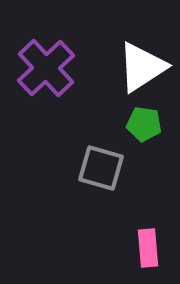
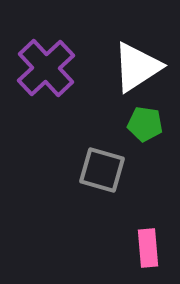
white triangle: moved 5 px left
green pentagon: moved 1 px right
gray square: moved 1 px right, 2 px down
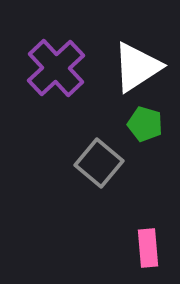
purple cross: moved 10 px right
green pentagon: rotated 8 degrees clockwise
gray square: moved 3 px left, 7 px up; rotated 24 degrees clockwise
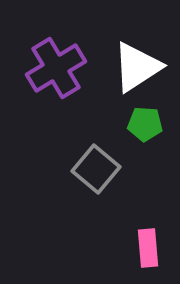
purple cross: rotated 12 degrees clockwise
green pentagon: rotated 12 degrees counterclockwise
gray square: moved 3 px left, 6 px down
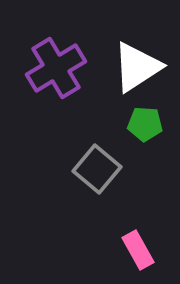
gray square: moved 1 px right
pink rectangle: moved 10 px left, 2 px down; rotated 24 degrees counterclockwise
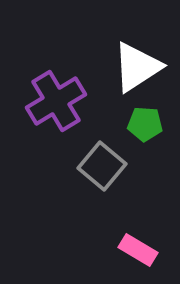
purple cross: moved 33 px down
gray square: moved 5 px right, 3 px up
pink rectangle: rotated 30 degrees counterclockwise
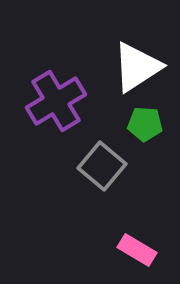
pink rectangle: moved 1 px left
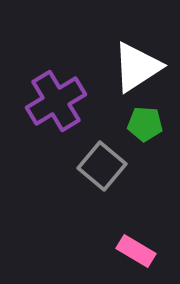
pink rectangle: moved 1 px left, 1 px down
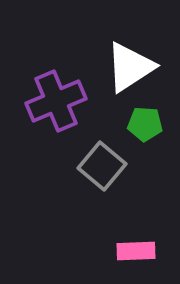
white triangle: moved 7 px left
purple cross: rotated 8 degrees clockwise
pink rectangle: rotated 33 degrees counterclockwise
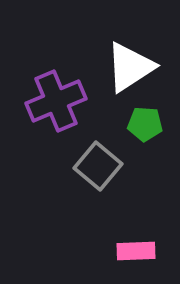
gray square: moved 4 px left
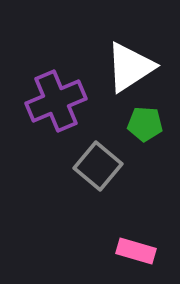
pink rectangle: rotated 18 degrees clockwise
